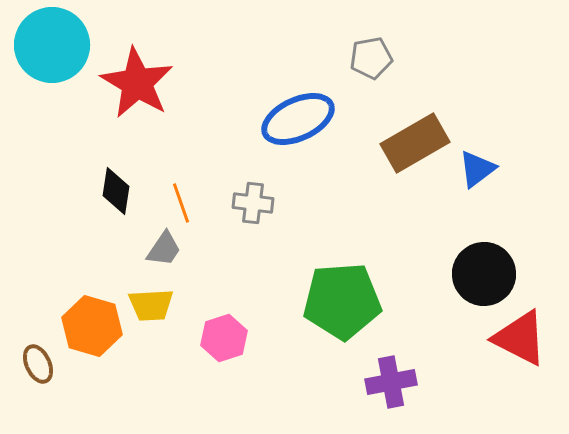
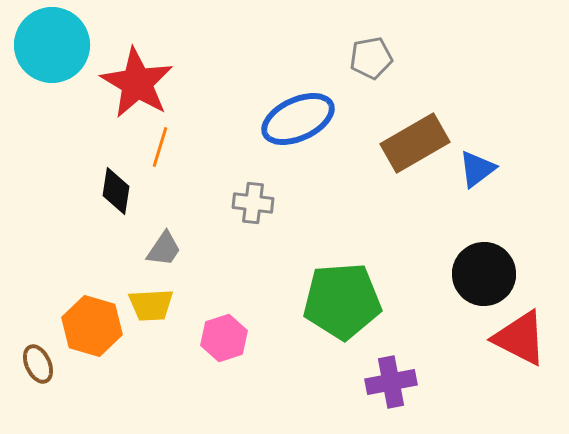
orange line: moved 21 px left, 56 px up; rotated 36 degrees clockwise
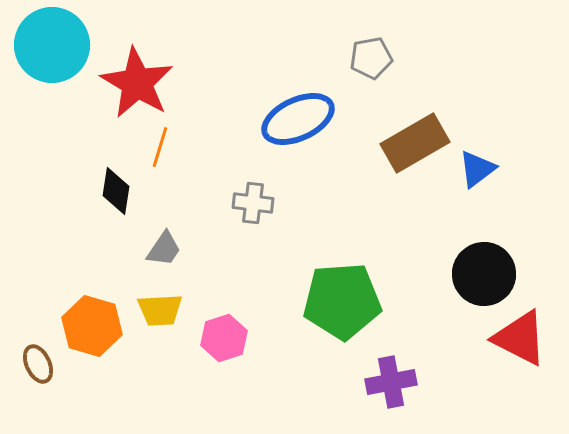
yellow trapezoid: moved 9 px right, 5 px down
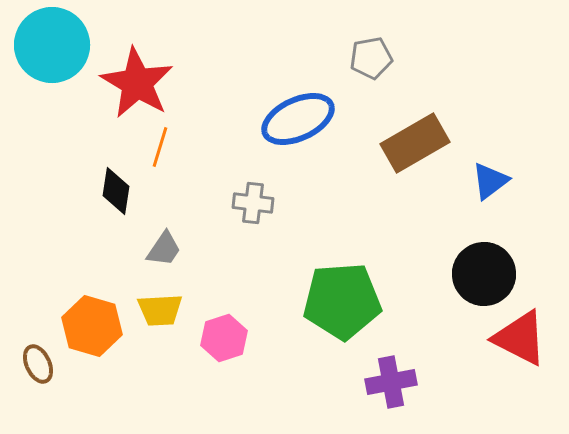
blue triangle: moved 13 px right, 12 px down
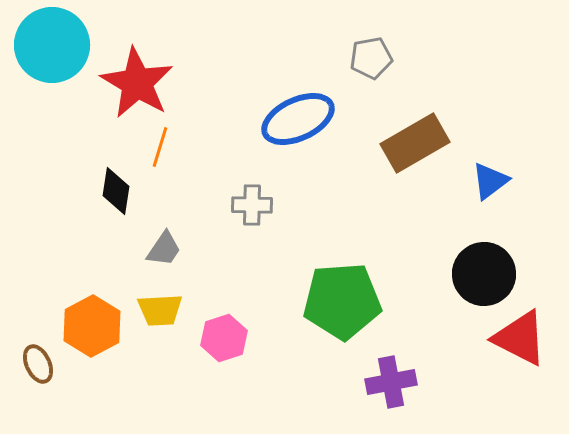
gray cross: moved 1 px left, 2 px down; rotated 6 degrees counterclockwise
orange hexagon: rotated 16 degrees clockwise
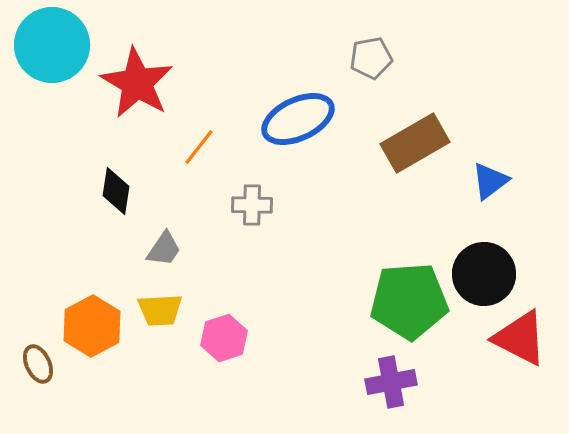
orange line: moved 39 px right; rotated 21 degrees clockwise
green pentagon: moved 67 px right
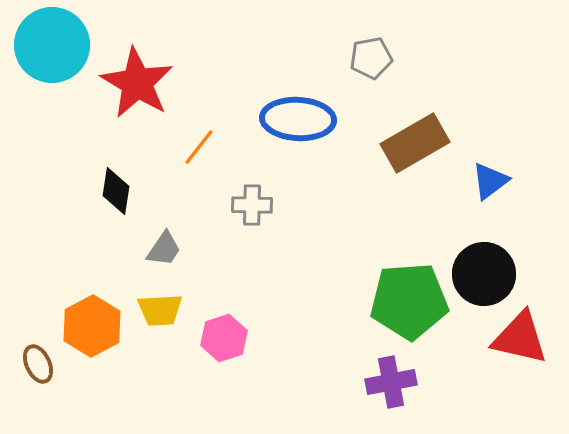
blue ellipse: rotated 28 degrees clockwise
red triangle: rotated 14 degrees counterclockwise
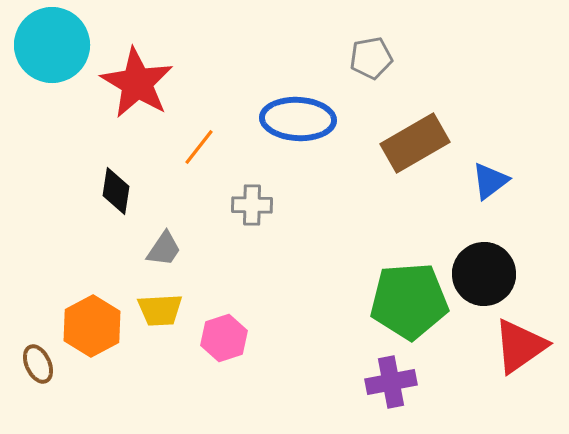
red triangle: moved 8 px down; rotated 48 degrees counterclockwise
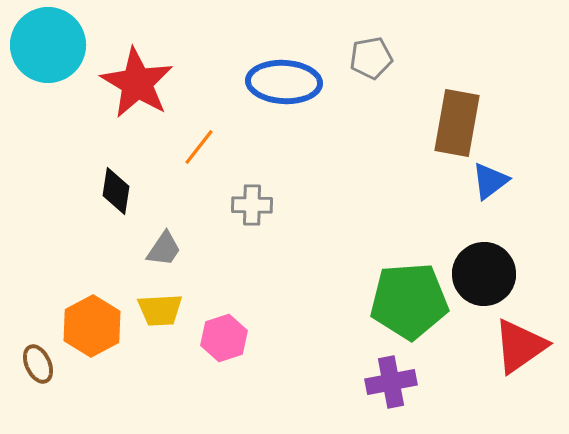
cyan circle: moved 4 px left
blue ellipse: moved 14 px left, 37 px up
brown rectangle: moved 42 px right, 20 px up; rotated 50 degrees counterclockwise
